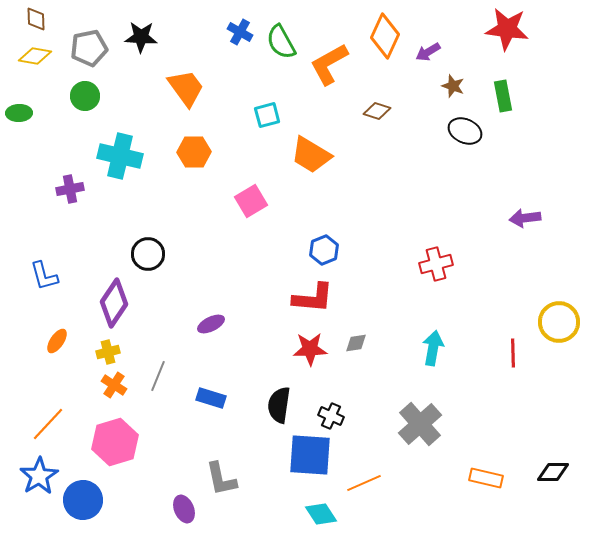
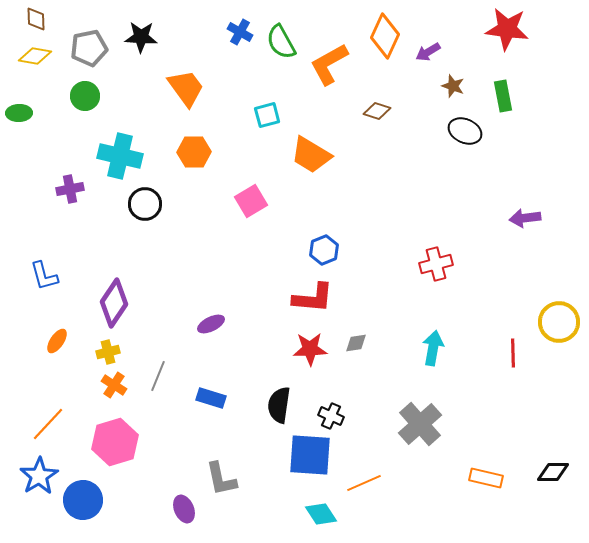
black circle at (148, 254): moved 3 px left, 50 px up
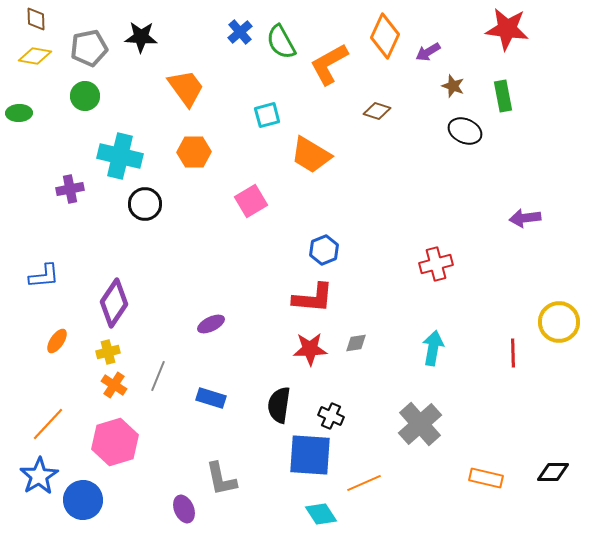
blue cross at (240, 32): rotated 20 degrees clockwise
blue L-shape at (44, 276): rotated 80 degrees counterclockwise
